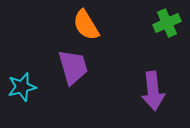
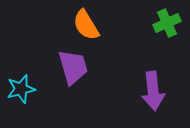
cyan star: moved 1 px left, 2 px down
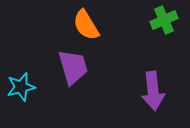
green cross: moved 3 px left, 3 px up
cyan star: moved 2 px up
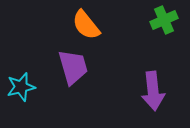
orange semicircle: rotated 8 degrees counterclockwise
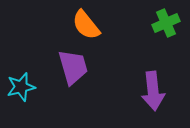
green cross: moved 2 px right, 3 px down
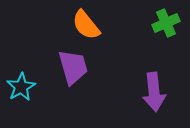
cyan star: rotated 16 degrees counterclockwise
purple arrow: moved 1 px right, 1 px down
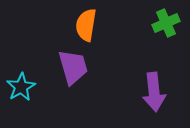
orange semicircle: rotated 48 degrees clockwise
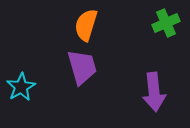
orange semicircle: rotated 8 degrees clockwise
purple trapezoid: moved 9 px right
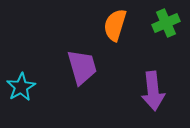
orange semicircle: moved 29 px right
purple arrow: moved 1 px left, 1 px up
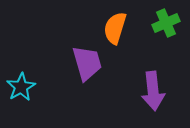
orange semicircle: moved 3 px down
purple trapezoid: moved 5 px right, 4 px up
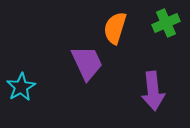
purple trapezoid: rotated 9 degrees counterclockwise
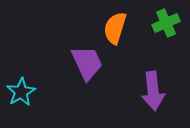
cyan star: moved 5 px down
